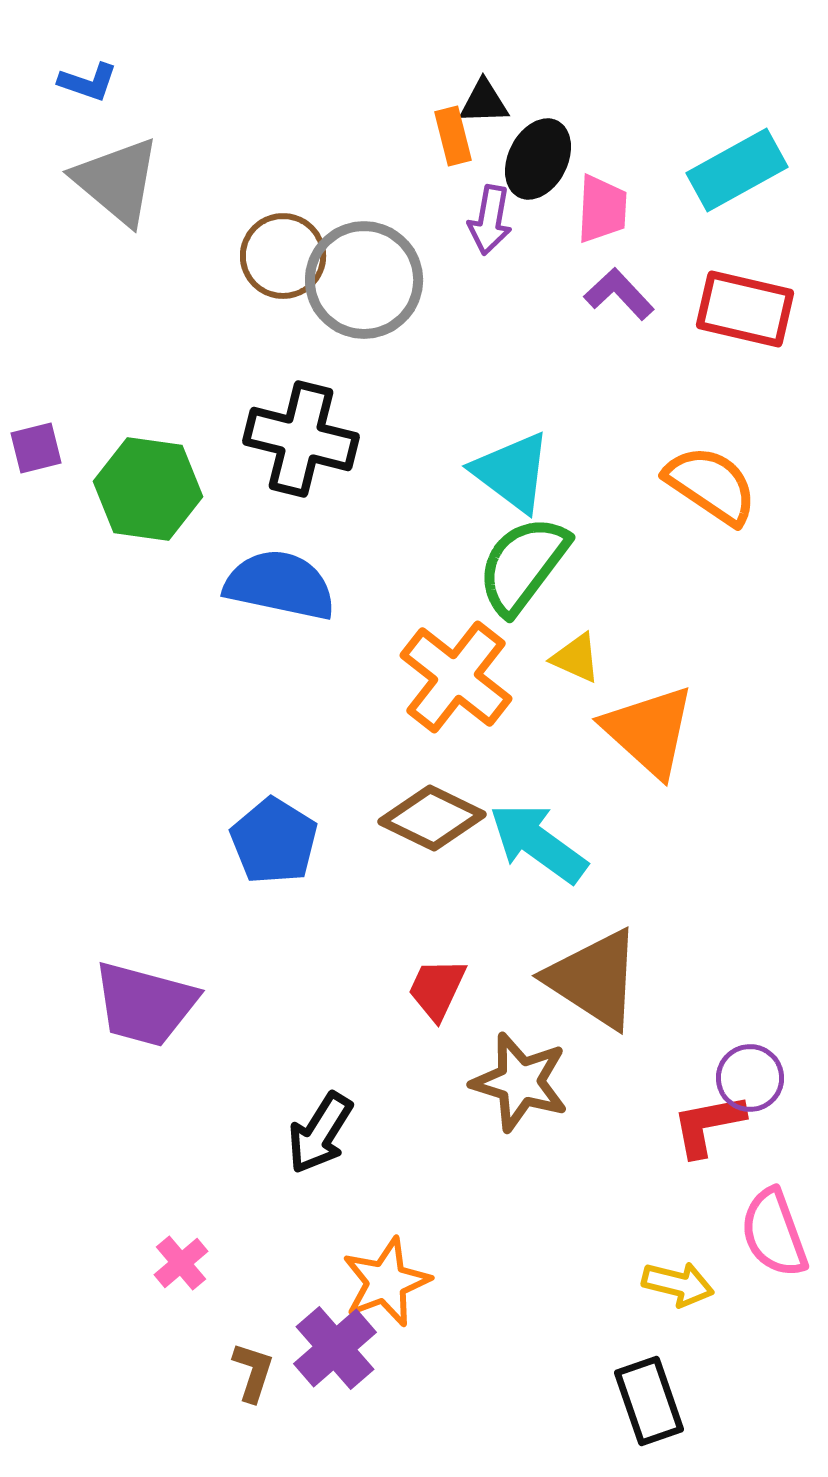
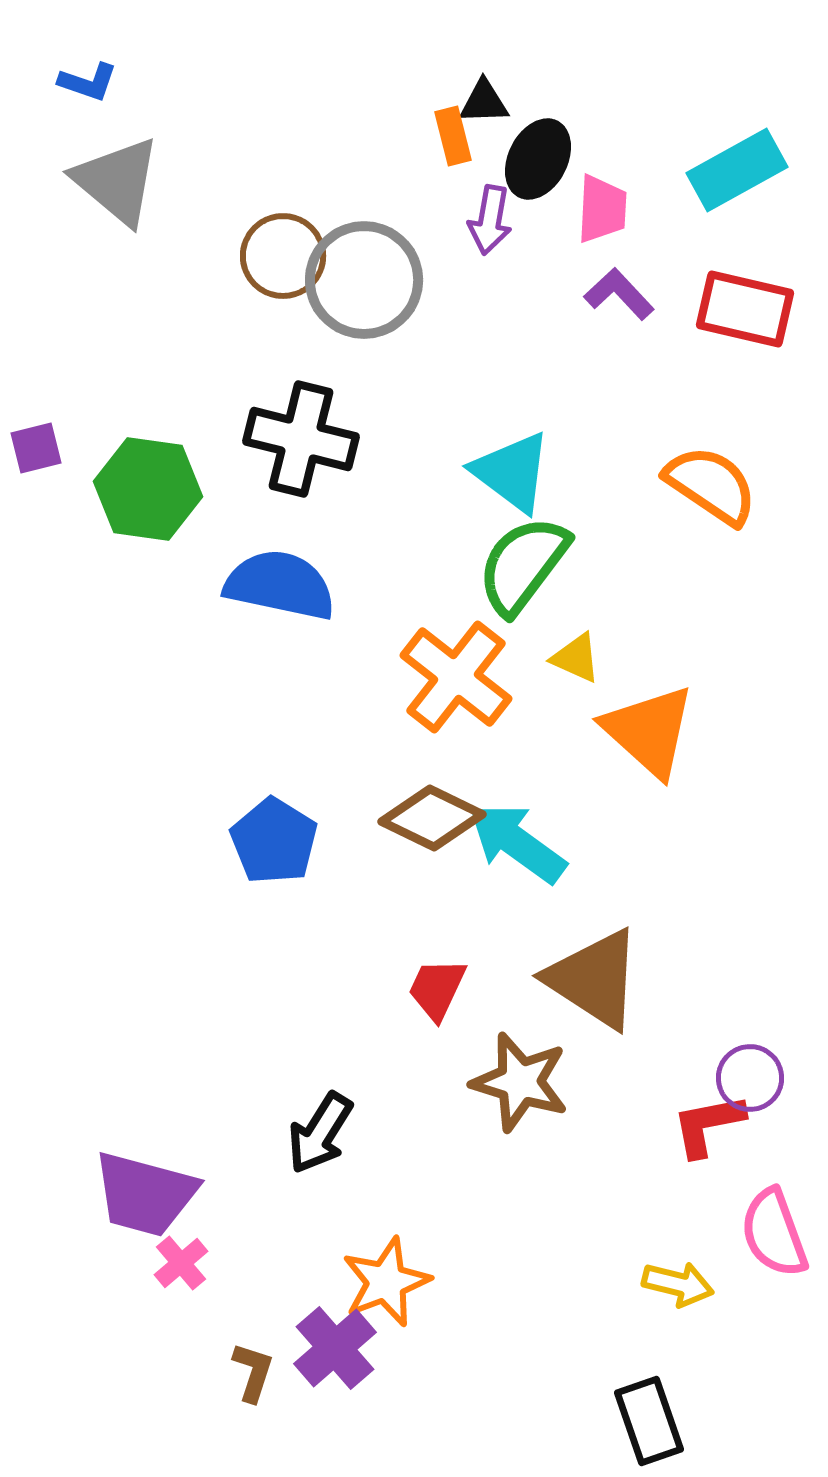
cyan arrow: moved 21 px left
purple trapezoid: moved 190 px down
black rectangle: moved 20 px down
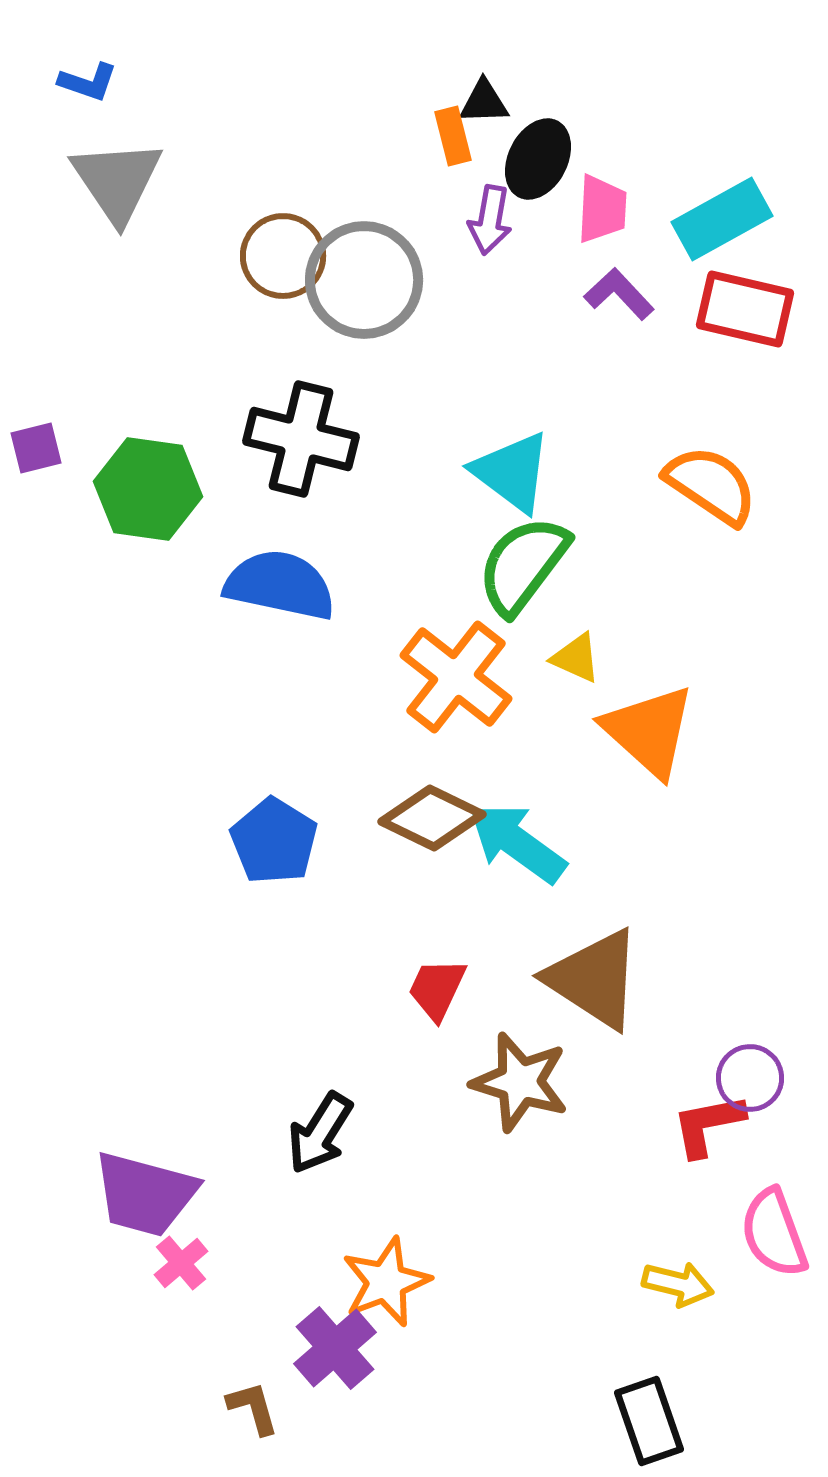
cyan rectangle: moved 15 px left, 49 px down
gray triangle: rotated 16 degrees clockwise
brown L-shape: moved 36 px down; rotated 34 degrees counterclockwise
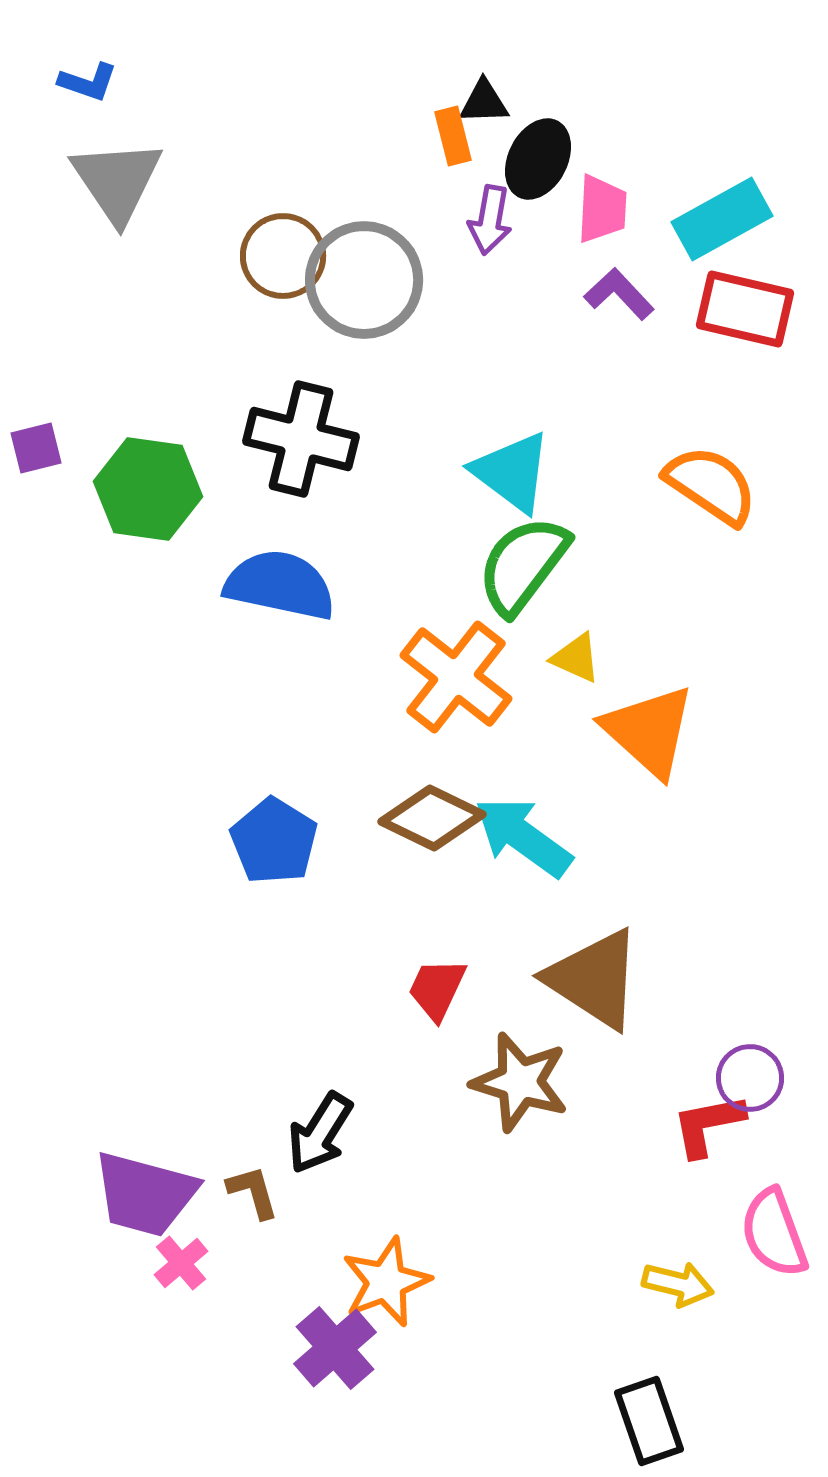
cyan arrow: moved 6 px right, 6 px up
brown L-shape: moved 216 px up
